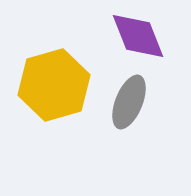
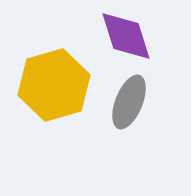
purple diamond: moved 12 px left; rotated 4 degrees clockwise
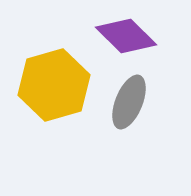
purple diamond: rotated 28 degrees counterclockwise
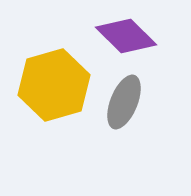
gray ellipse: moved 5 px left
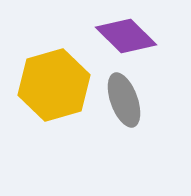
gray ellipse: moved 2 px up; rotated 42 degrees counterclockwise
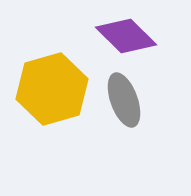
yellow hexagon: moved 2 px left, 4 px down
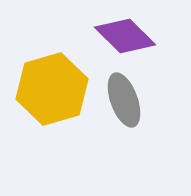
purple diamond: moved 1 px left
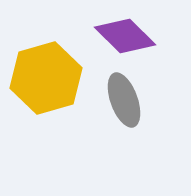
yellow hexagon: moved 6 px left, 11 px up
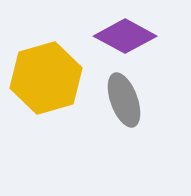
purple diamond: rotated 16 degrees counterclockwise
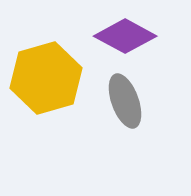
gray ellipse: moved 1 px right, 1 px down
